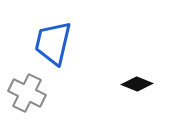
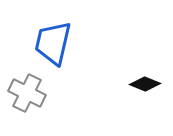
black diamond: moved 8 px right
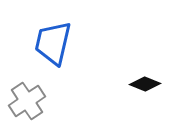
gray cross: moved 8 px down; rotated 30 degrees clockwise
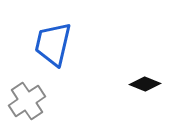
blue trapezoid: moved 1 px down
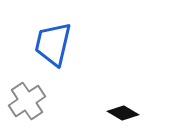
black diamond: moved 22 px left, 29 px down; rotated 8 degrees clockwise
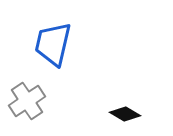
black diamond: moved 2 px right, 1 px down
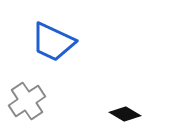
blue trapezoid: moved 2 px up; rotated 78 degrees counterclockwise
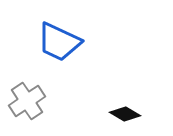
blue trapezoid: moved 6 px right
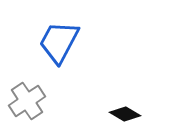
blue trapezoid: rotated 93 degrees clockwise
